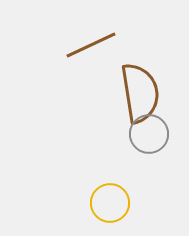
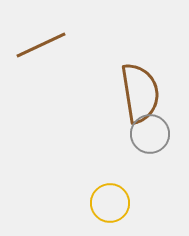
brown line: moved 50 px left
gray circle: moved 1 px right
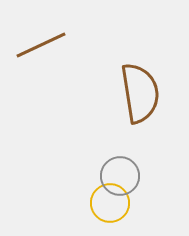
gray circle: moved 30 px left, 42 px down
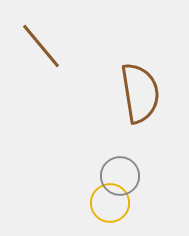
brown line: moved 1 px down; rotated 75 degrees clockwise
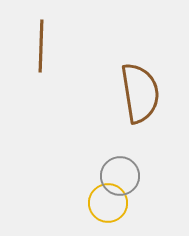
brown line: rotated 42 degrees clockwise
yellow circle: moved 2 px left
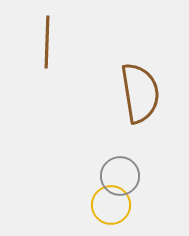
brown line: moved 6 px right, 4 px up
yellow circle: moved 3 px right, 2 px down
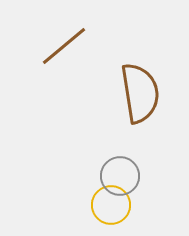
brown line: moved 17 px right, 4 px down; rotated 48 degrees clockwise
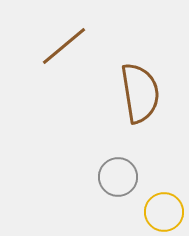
gray circle: moved 2 px left, 1 px down
yellow circle: moved 53 px right, 7 px down
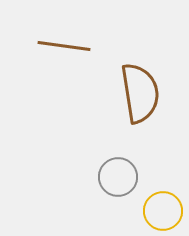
brown line: rotated 48 degrees clockwise
yellow circle: moved 1 px left, 1 px up
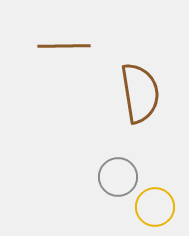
brown line: rotated 9 degrees counterclockwise
yellow circle: moved 8 px left, 4 px up
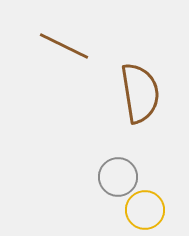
brown line: rotated 27 degrees clockwise
yellow circle: moved 10 px left, 3 px down
